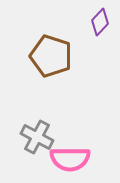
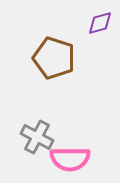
purple diamond: moved 1 px down; rotated 32 degrees clockwise
brown pentagon: moved 3 px right, 2 px down
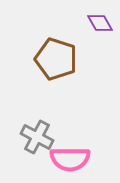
purple diamond: rotated 76 degrees clockwise
brown pentagon: moved 2 px right, 1 px down
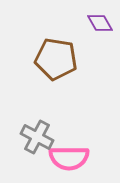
brown pentagon: rotated 9 degrees counterclockwise
pink semicircle: moved 1 px left, 1 px up
